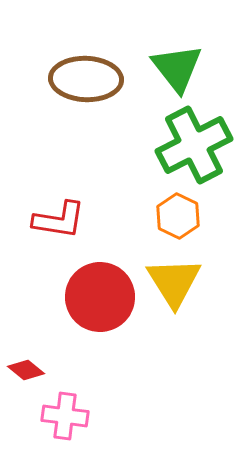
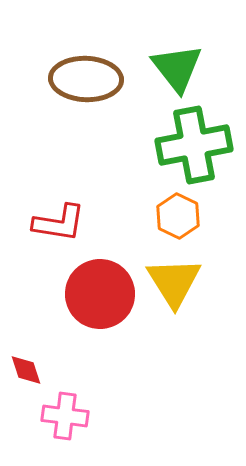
green cross: rotated 16 degrees clockwise
red L-shape: moved 3 px down
red circle: moved 3 px up
red diamond: rotated 33 degrees clockwise
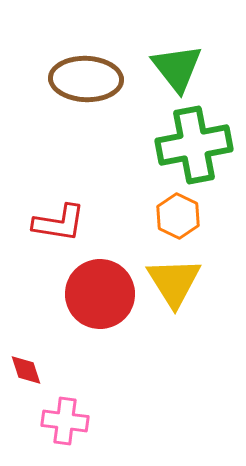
pink cross: moved 5 px down
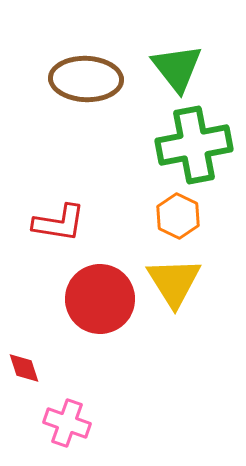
red circle: moved 5 px down
red diamond: moved 2 px left, 2 px up
pink cross: moved 2 px right, 2 px down; rotated 12 degrees clockwise
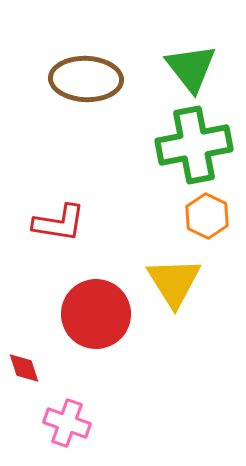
green triangle: moved 14 px right
orange hexagon: moved 29 px right
red circle: moved 4 px left, 15 px down
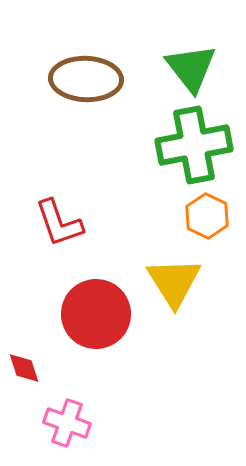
red L-shape: rotated 62 degrees clockwise
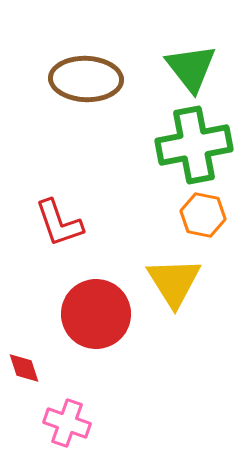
orange hexagon: moved 4 px left, 1 px up; rotated 15 degrees counterclockwise
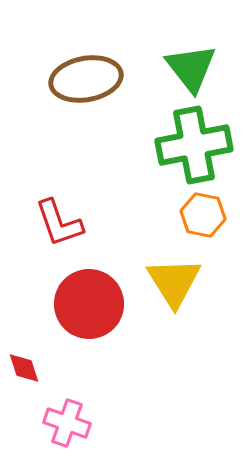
brown ellipse: rotated 12 degrees counterclockwise
red circle: moved 7 px left, 10 px up
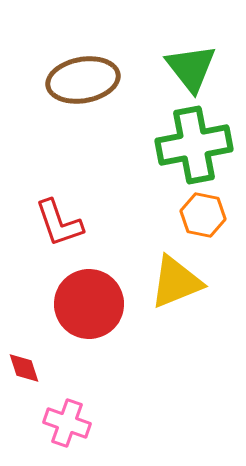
brown ellipse: moved 3 px left, 1 px down
yellow triangle: moved 2 px right; rotated 40 degrees clockwise
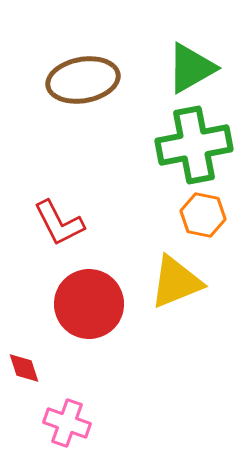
green triangle: rotated 38 degrees clockwise
red L-shape: rotated 8 degrees counterclockwise
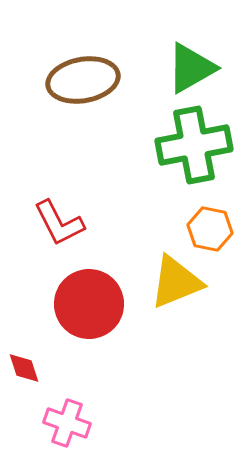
orange hexagon: moved 7 px right, 14 px down
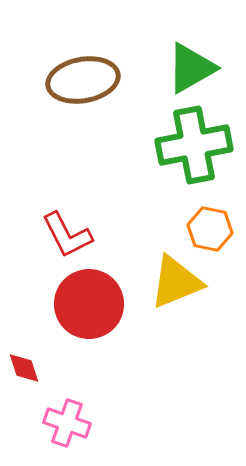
red L-shape: moved 8 px right, 12 px down
